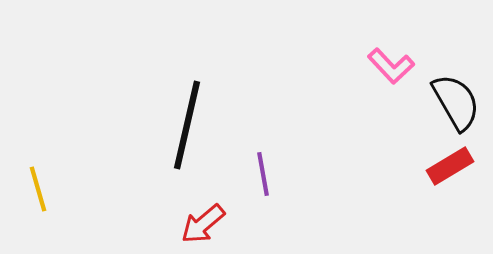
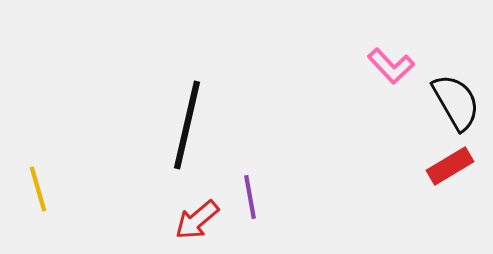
purple line: moved 13 px left, 23 px down
red arrow: moved 6 px left, 4 px up
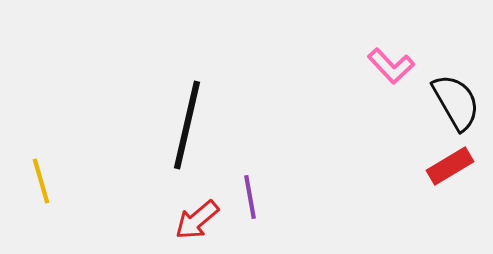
yellow line: moved 3 px right, 8 px up
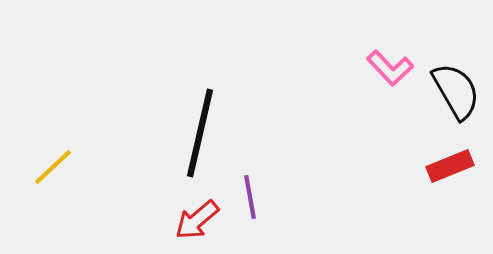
pink L-shape: moved 1 px left, 2 px down
black semicircle: moved 11 px up
black line: moved 13 px right, 8 px down
red rectangle: rotated 9 degrees clockwise
yellow line: moved 12 px right, 14 px up; rotated 63 degrees clockwise
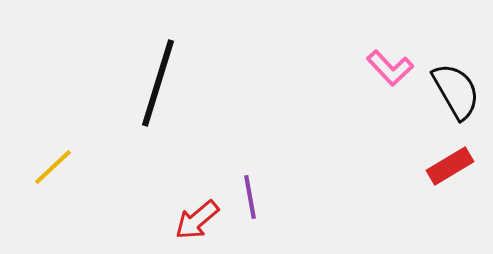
black line: moved 42 px left, 50 px up; rotated 4 degrees clockwise
red rectangle: rotated 9 degrees counterclockwise
